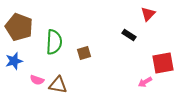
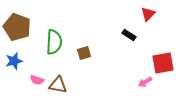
brown pentagon: moved 2 px left
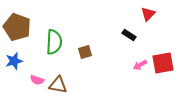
brown square: moved 1 px right, 1 px up
pink arrow: moved 5 px left, 17 px up
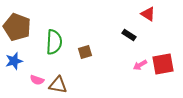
red triangle: rotated 42 degrees counterclockwise
red square: moved 1 px down
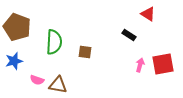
brown square: rotated 24 degrees clockwise
pink arrow: rotated 136 degrees clockwise
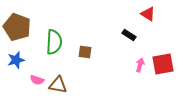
blue star: moved 2 px right, 1 px up
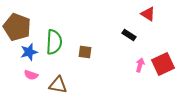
blue star: moved 13 px right, 8 px up
red square: rotated 15 degrees counterclockwise
pink semicircle: moved 6 px left, 5 px up
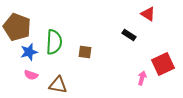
pink arrow: moved 2 px right, 13 px down
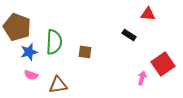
red triangle: rotated 28 degrees counterclockwise
red square: rotated 10 degrees counterclockwise
brown triangle: rotated 18 degrees counterclockwise
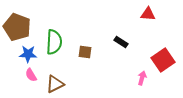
black rectangle: moved 8 px left, 7 px down
blue star: moved 1 px left, 2 px down; rotated 18 degrees clockwise
red square: moved 4 px up
pink semicircle: rotated 40 degrees clockwise
brown triangle: moved 3 px left, 1 px up; rotated 18 degrees counterclockwise
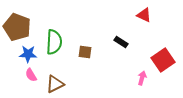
red triangle: moved 4 px left, 1 px down; rotated 21 degrees clockwise
